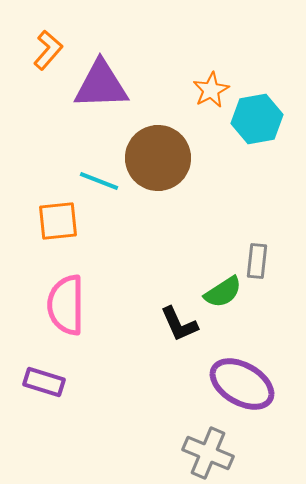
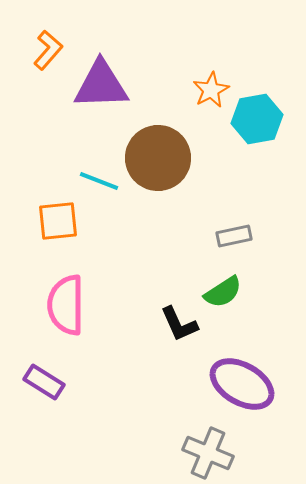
gray rectangle: moved 23 px left, 25 px up; rotated 72 degrees clockwise
purple rectangle: rotated 15 degrees clockwise
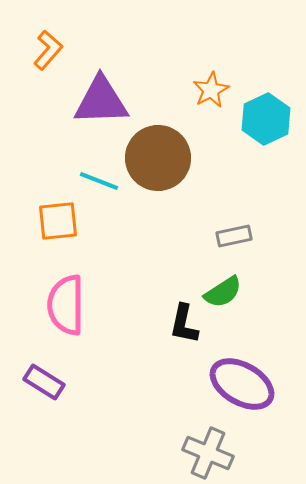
purple triangle: moved 16 px down
cyan hexagon: moved 9 px right; rotated 15 degrees counterclockwise
black L-shape: moved 5 px right; rotated 36 degrees clockwise
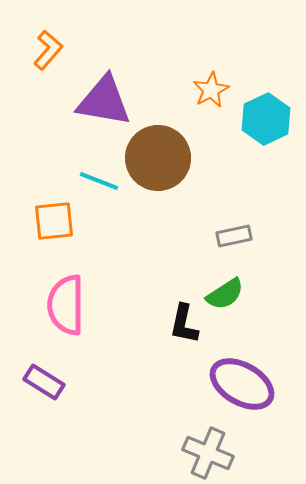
purple triangle: moved 3 px right; rotated 12 degrees clockwise
orange square: moved 4 px left
green semicircle: moved 2 px right, 2 px down
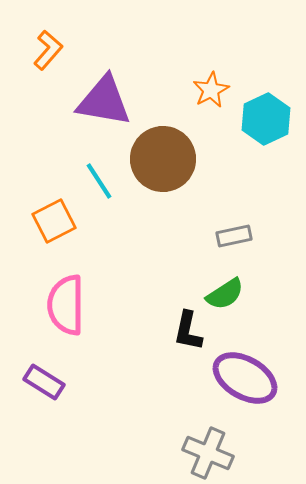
brown circle: moved 5 px right, 1 px down
cyan line: rotated 36 degrees clockwise
orange square: rotated 21 degrees counterclockwise
black L-shape: moved 4 px right, 7 px down
purple ellipse: moved 3 px right, 6 px up
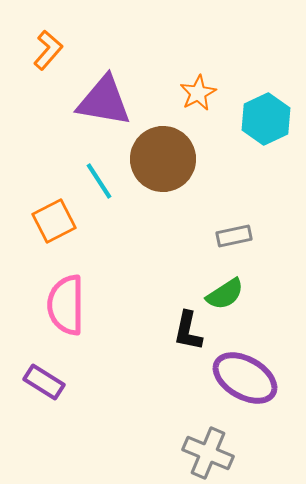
orange star: moved 13 px left, 3 px down
